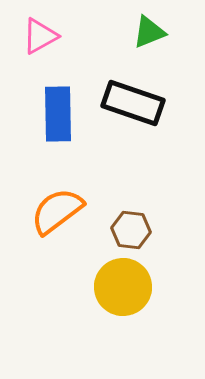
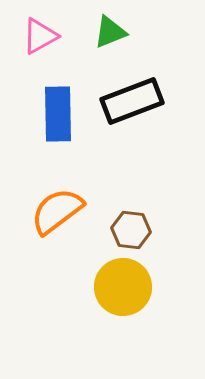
green triangle: moved 39 px left
black rectangle: moved 1 px left, 2 px up; rotated 40 degrees counterclockwise
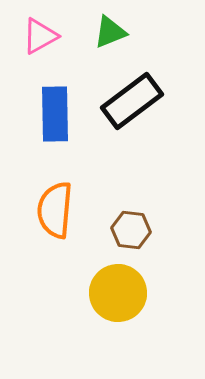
black rectangle: rotated 16 degrees counterclockwise
blue rectangle: moved 3 px left
orange semicircle: moved 2 px left, 1 px up; rotated 48 degrees counterclockwise
yellow circle: moved 5 px left, 6 px down
